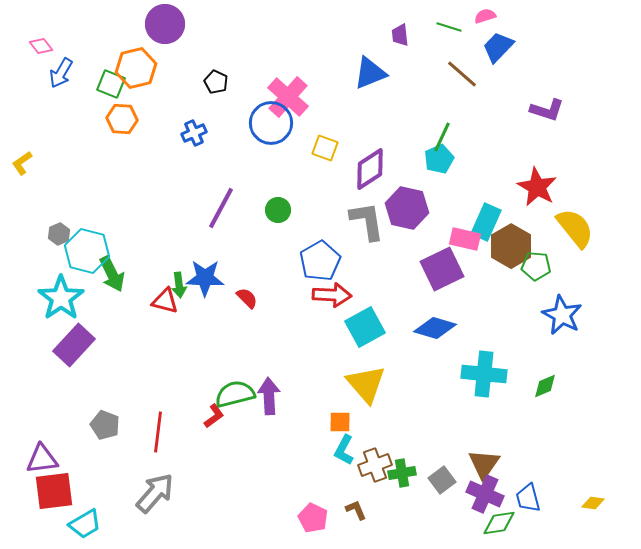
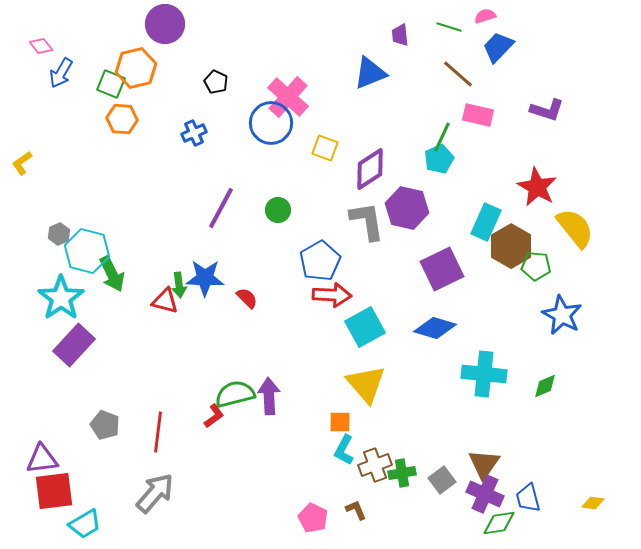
brown line at (462, 74): moved 4 px left
pink rectangle at (465, 239): moved 13 px right, 124 px up
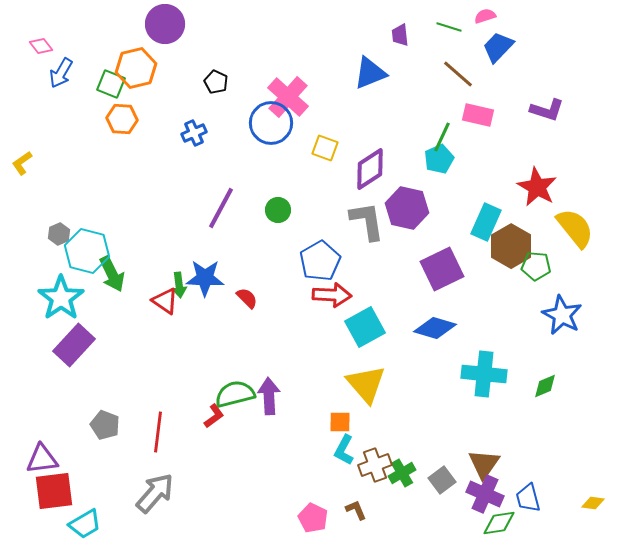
red triangle at (165, 301): rotated 20 degrees clockwise
green cross at (402, 473): rotated 20 degrees counterclockwise
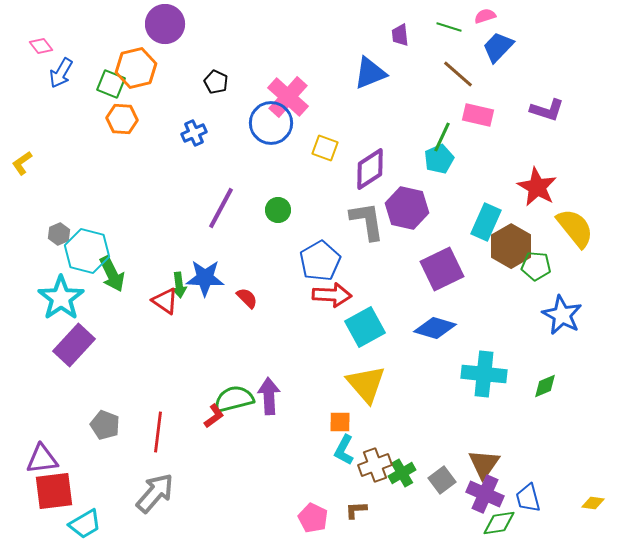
green semicircle at (235, 394): moved 1 px left, 5 px down
brown L-shape at (356, 510): rotated 70 degrees counterclockwise
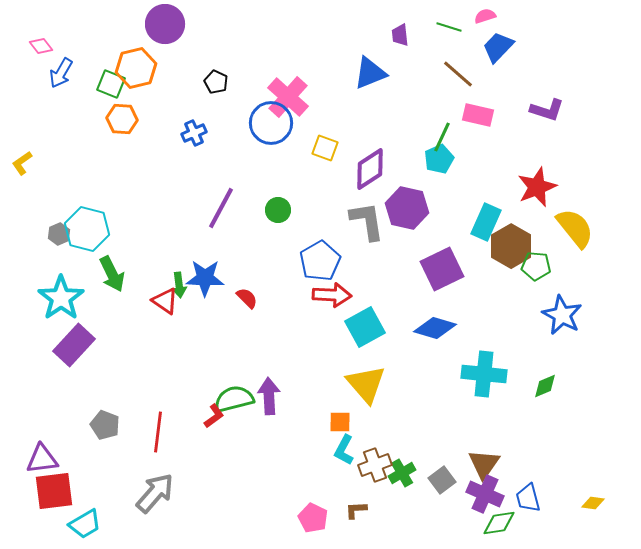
red star at (537, 187): rotated 21 degrees clockwise
cyan hexagon at (87, 251): moved 22 px up
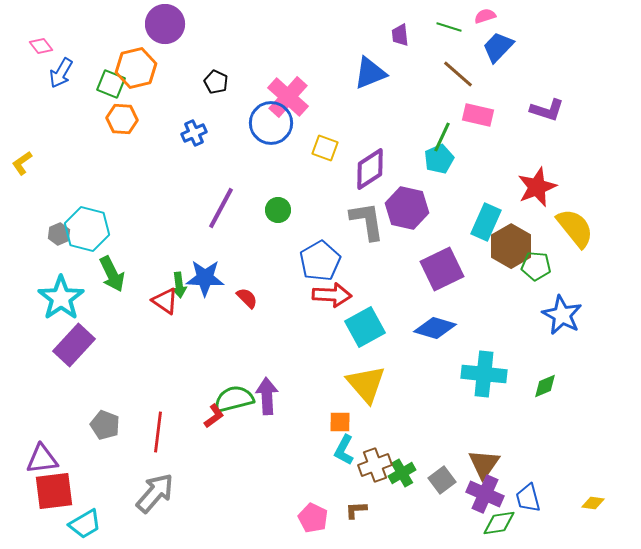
purple arrow at (269, 396): moved 2 px left
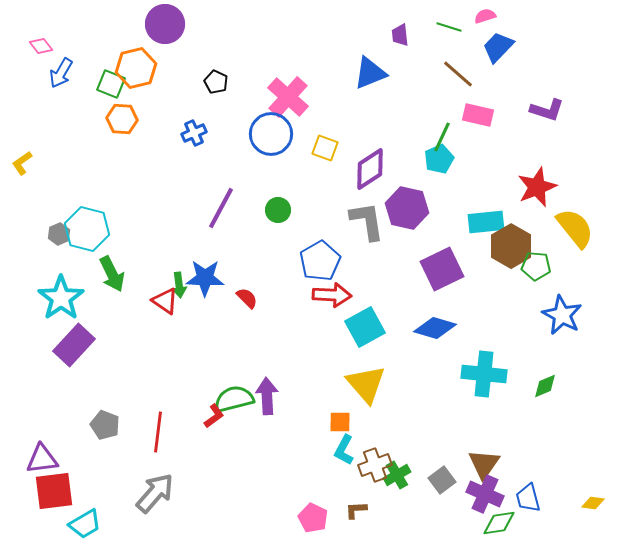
blue circle at (271, 123): moved 11 px down
cyan rectangle at (486, 222): rotated 60 degrees clockwise
green cross at (402, 473): moved 5 px left, 2 px down
